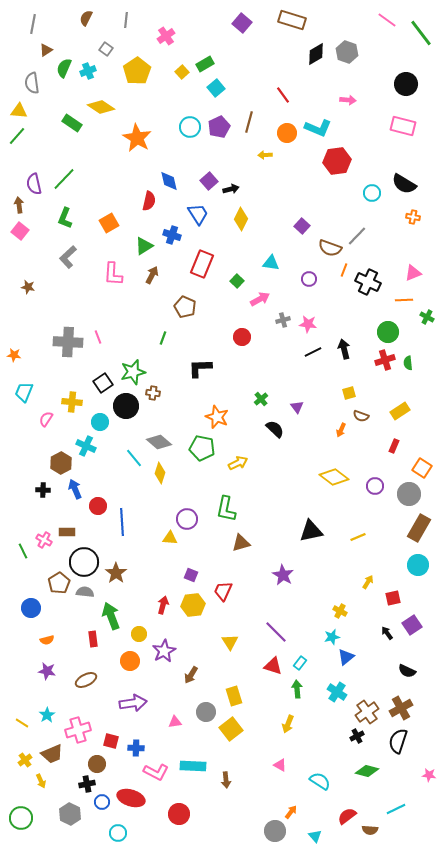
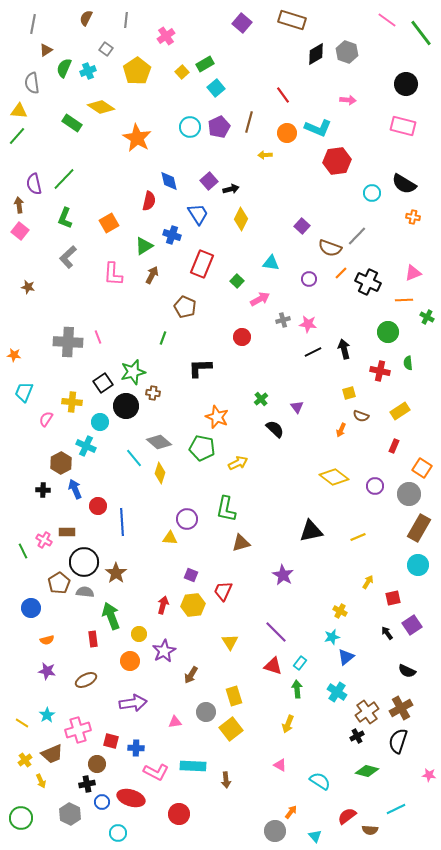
orange line at (344, 270): moved 3 px left, 3 px down; rotated 24 degrees clockwise
red cross at (385, 360): moved 5 px left, 11 px down; rotated 30 degrees clockwise
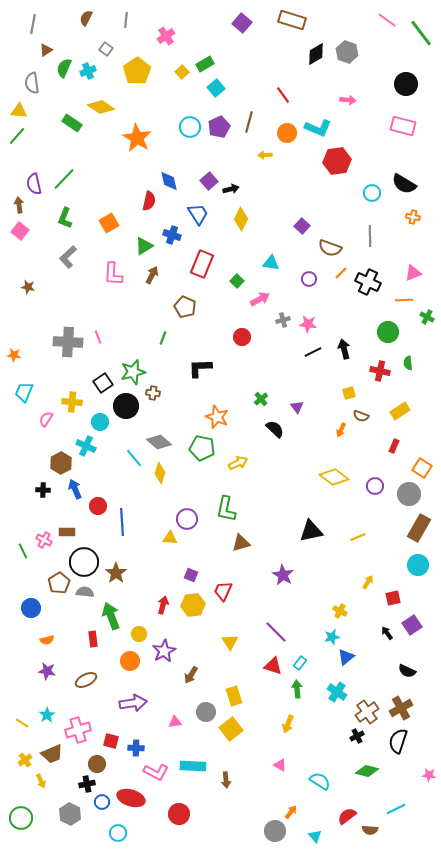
gray line at (357, 236): moved 13 px right; rotated 45 degrees counterclockwise
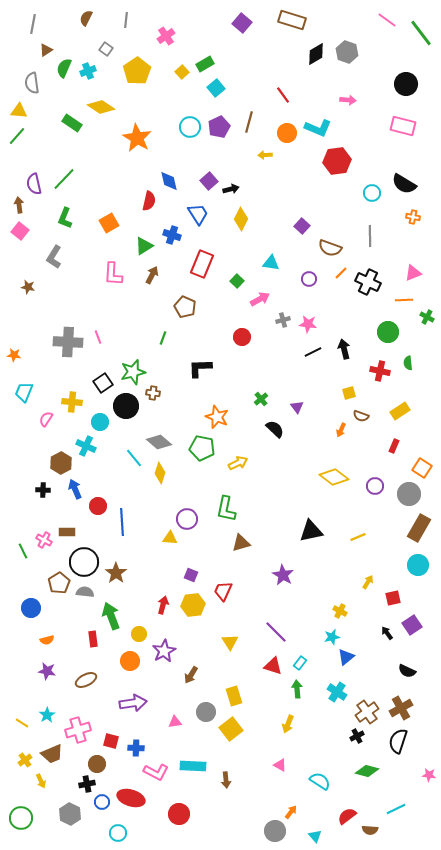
gray L-shape at (68, 257): moved 14 px left; rotated 15 degrees counterclockwise
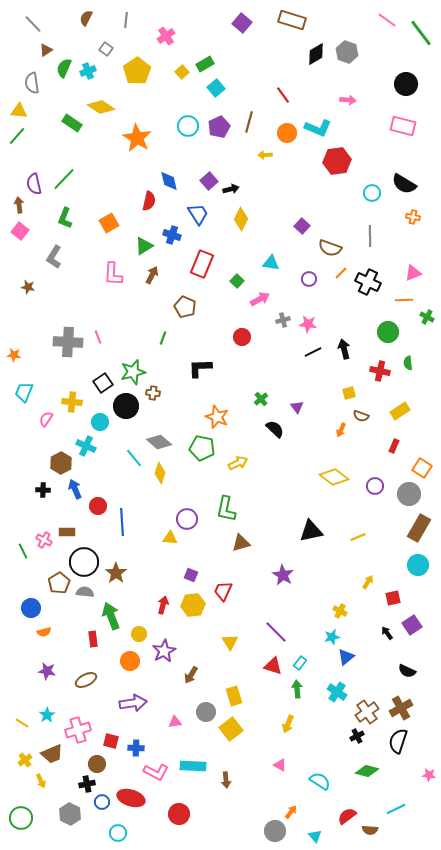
gray line at (33, 24): rotated 54 degrees counterclockwise
cyan circle at (190, 127): moved 2 px left, 1 px up
orange semicircle at (47, 640): moved 3 px left, 8 px up
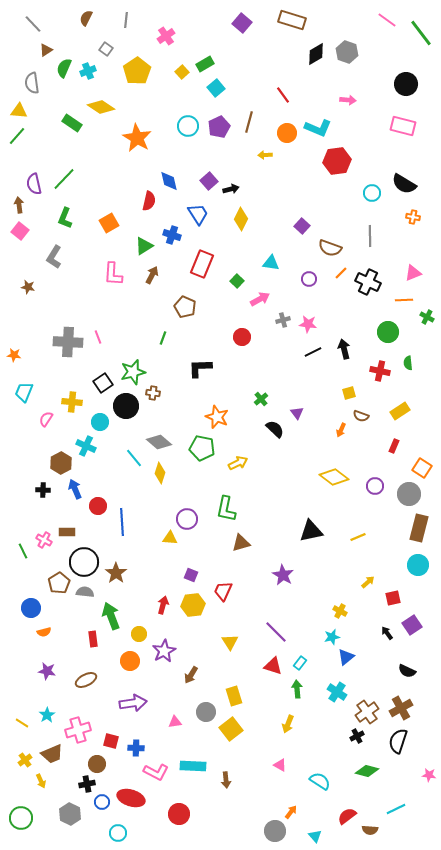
purple triangle at (297, 407): moved 6 px down
brown rectangle at (419, 528): rotated 16 degrees counterclockwise
yellow arrow at (368, 582): rotated 16 degrees clockwise
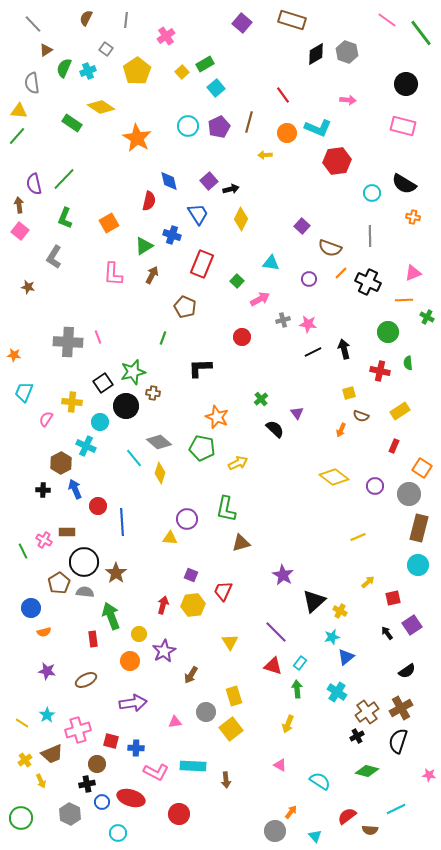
black triangle at (311, 531): moved 3 px right, 70 px down; rotated 30 degrees counterclockwise
black semicircle at (407, 671): rotated 60 degrees counterclockwise
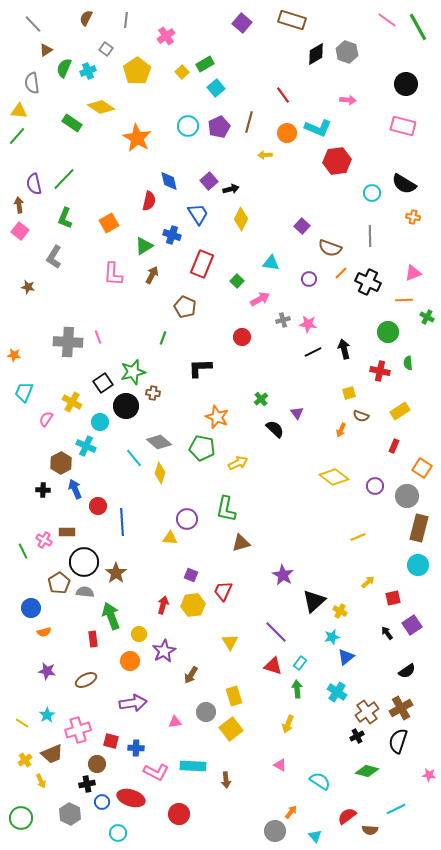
green line at (421, 33): moved 3 px left, 6 px up; rotated 8 degrees clockwise
yellow cross at (72, 402): rotated 24 degrees clockwise
gray circle at (409, 494): moved 2 px left, 2 px down
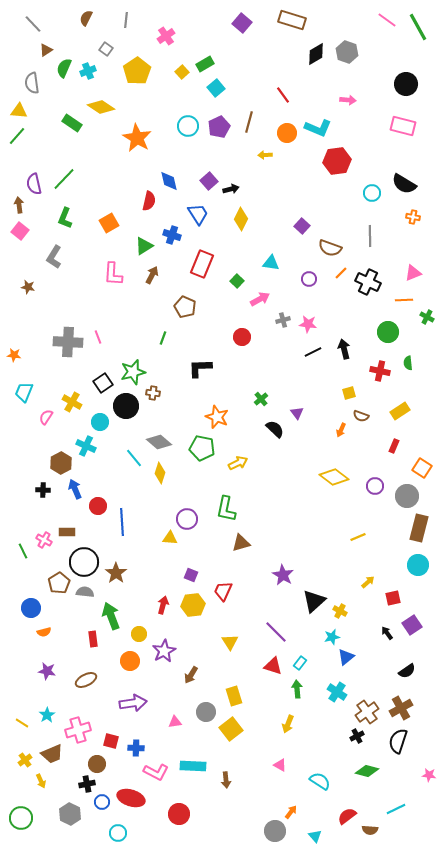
pink semicircle at (46, 419): moved 2 px up
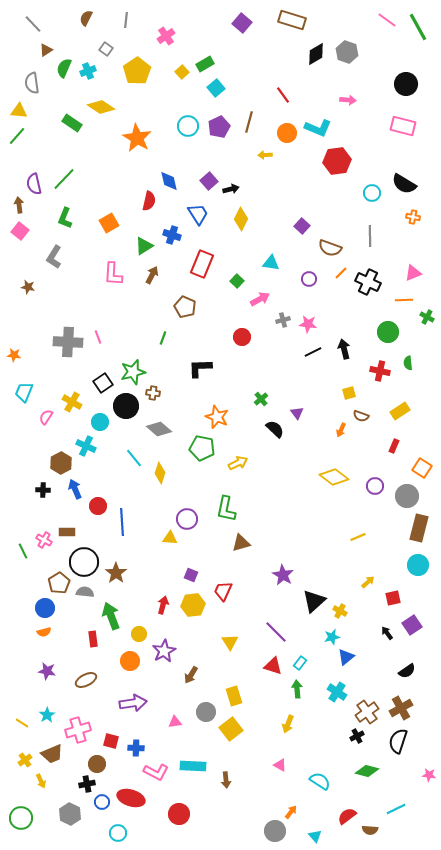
gray diamond at (159, 442): moved 13 px up
blue circle at (31, 608): moved 14 px right
